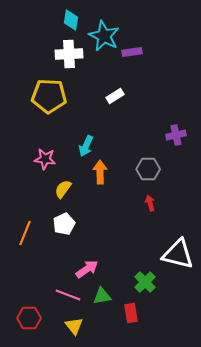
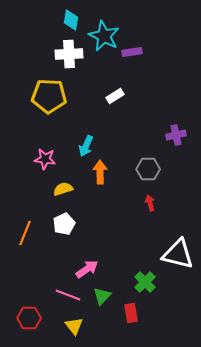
yellow semicircle: rotated 36 degrees clockwise
green triangle: rotated 36 degrees counterclockwise
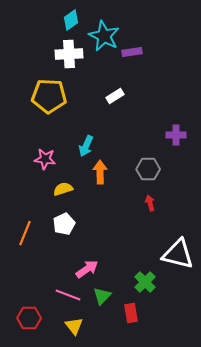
cyan diamond: rotated 45 degrees clockwise
purple cross: rotated 12 degrees clockwise
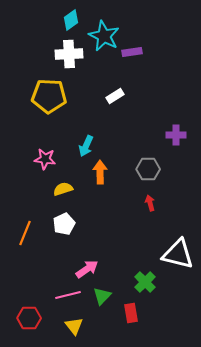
pink line: rotated 35 degrees counterclockwise
